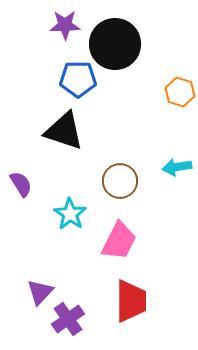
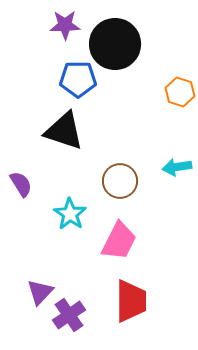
purple cross: moved 1 px right, 4 px up
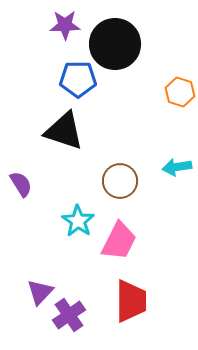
cyan star: moved 8 px right, 7 px down
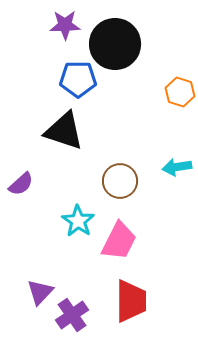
purple semicircle: rotated 80 degrees clockwise
purple cross: moved 3 px right
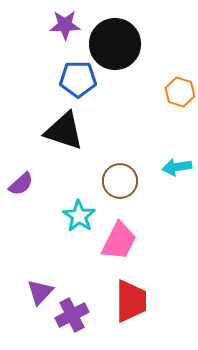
cyan star: moved 1 px right, 5 px up
purple cross: rotated 8 degrees clockwise
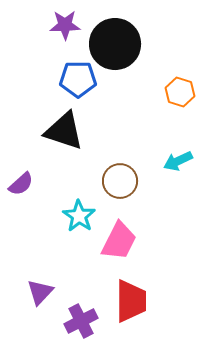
cyan arrow: moved 1 px right, 6 px up; rotated 16 degrees counterclockwise
purple cross: moved 9 px right, 6 px down
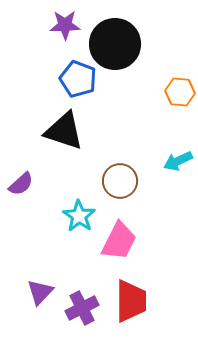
blue pentagon: rotated 21 degrees clockwise
orange hexagon: rotated 12 degrees counterclockwise
purple cross: moved 1 px right, 13 px up
